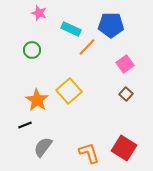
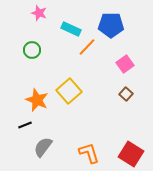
orange star: rotated 10 degrees counterclockwise
red square: moved 7 px right, 6 px down
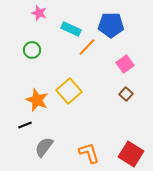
gray semicircle: moved 1 px right
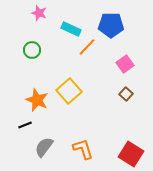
orange L-shape: moved 6 px left, 4 px up
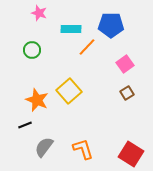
cyan rectangle: rotated 24 degrees counterclockwise
brown square: moved 1 px right, 1 px up; rotated 16 degrees clockwise
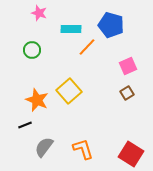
blue pentagon: rotated 15 degrees clockwise
pink square: moved 3 px right, 2 px down; rotated 12 degrees clockwise
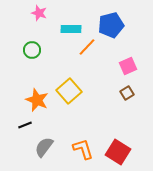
blue pentagon: rotated 30 degrees counterclockwise
red square: moved 13 px left, 2 px up
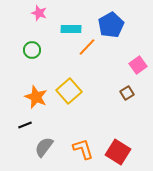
blue pentagon: rotated 15 degrees counterclockwise
pink square: moved 10 px right, 1 px up; rotated 12 degrees counterclockwise
orange star: moved 1 px left, 3 px up
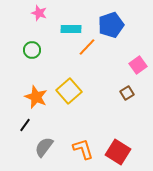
blue pentagon: rotated 10 degrees clockwise
black line: rotated 32 degrees counterclockwise
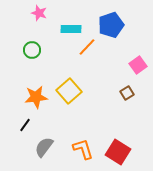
orange star: rotated 30 degrees counterclockwise
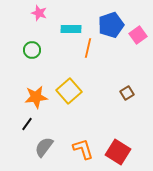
orange line: moved 1 px right, 1 px down; rotated 30 degrees counterclockwise
pink square: moved 30 px up
black line: moved 2 px right, 1 px up
